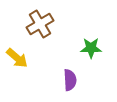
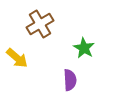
green star: moved 7 px left; rotated 30 degrees clockwise
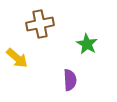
brown cross: rotated 20 degrees clockwise
green star: moved 3 px right, 4 px up
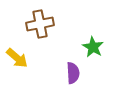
green star: moved 6 px right, 3 px down
purple semicircle: moved 3 px right, 7 px up
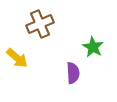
brown cross: rotated 12 degrees counterclockwise
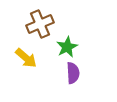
green star: moved 26 px left; rotated 15 degrees clockwise
yellow arrow: moved 9 px right
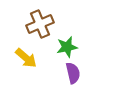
green star: rotated 15 degrees clockwise
purple semicircle: rotated 10 degrees counterclockwise
